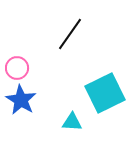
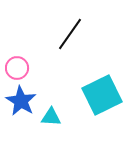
cyan square: moved 3 px left, 2 px down
blue star: moved 1 px down
cyan triangle: moved 21 px left, 5 px up
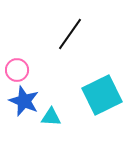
pink circle: moved 2 px down
blue star: moved 3 px right; rotated 8 degrees counterclockwise
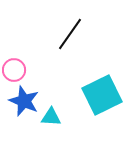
pink circle: moved 3 px left
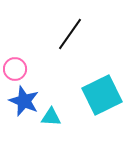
pink circle: moved 1 px right, 1 px up
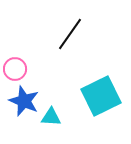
cyan square: moved 1 px left, 1 px down
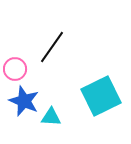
black line: moved 18 px left, 13 px down
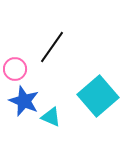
cyan square: moved 3 px left; rotated 15 degrees counterclockwise
cyan triangle: rotated 20 degrees clockwise
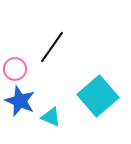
blue star: moved 4 px left
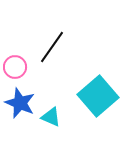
pink circle: moved 2 px up
blue star: moved 2 px down
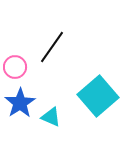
blue star: rotated 16 degrees clockwise
